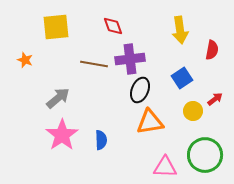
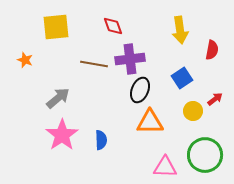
orange triangle: rotated 8 degrees clockwise
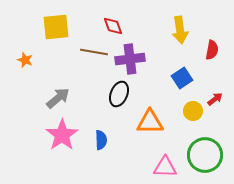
brown line: moved 12 px up
black ellipse: moved 21 px left, 4 px down
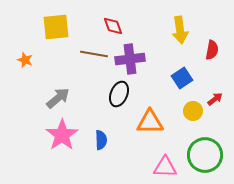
brown line: moved 2 px down
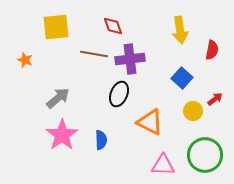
blue square: rotated 15 degrees counterclockwise
orange triangle: rotated 28 degrees clockwise
pink triangle: moved 2 px left, 2 px up
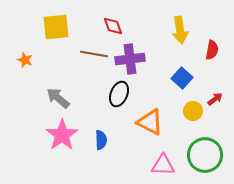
gray arrow: rotated 100 degrees counterclockwise
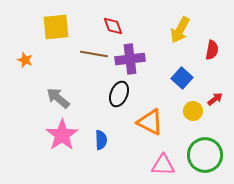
yellow arrow: rotated 36 degrees clockwise
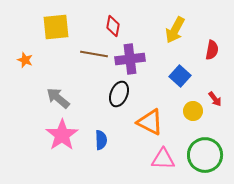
red diamond: rotated 30 degrees clockwise
yellow arrow: moved 5 px left
blue square: moved 2 px left, 2 px up
red arrow: rotated 91 degrees clockwise
pink triangle: moved 6 px up
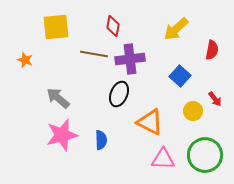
yellow arrow: moved 1 px right, 1 px up; rotated 20 degrees clockwise
pink star: rotated 20 degrees clockwise
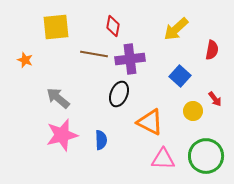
green circle: moved 1 px right, 1 px down
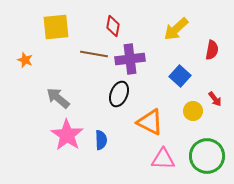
pink star: moved 5 px right; rotated 24 degrees counterclockwise
green circle: moved 1 px right
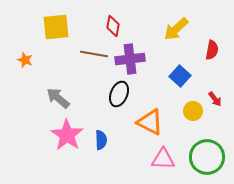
green circle: moved 1 px down
